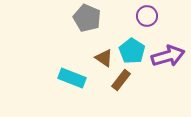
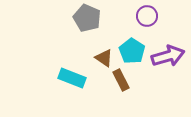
brown rectangle: rotated 65 degrees counterclockwise
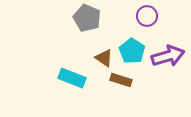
brown rectangle: rotated 45 degrees counterclockwise
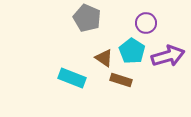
purple circle: moved 1 px left, 7 px down
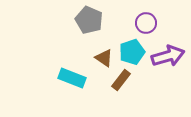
gray pentagon: moved 2 px right, 2 px down
cyan pentagon: moved 1 px down; rotated 20 degrees clockwise
brown rectangle: rotated 70 degrees counterclockwise
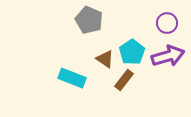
purple circle: moved 21 px right
cyan pentagon: rotated 15 degrees counterclockwise
brown triangle: moved 1 px right, 1 px down
brown rectangle: moved 3 px right
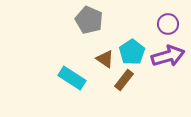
purple circle: moved 1 px right, 1 px down
cyan rectangle: rotated 12 degrees clockwise
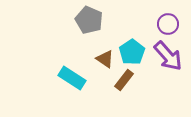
purple arrow: rotated 64 degrees clockwise
